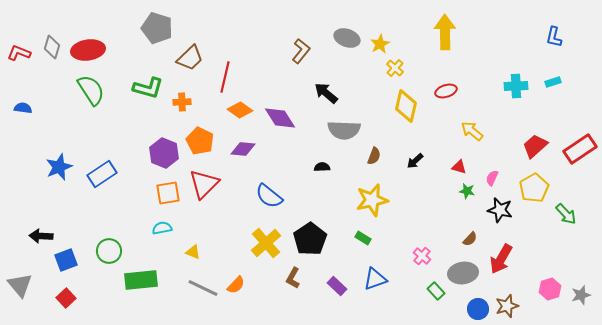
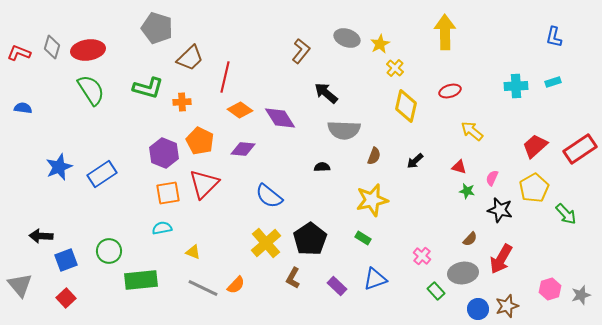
red ellipse at (446, 91): moved 4 px right
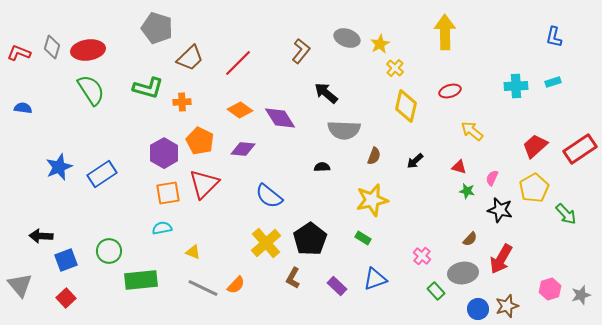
red line at (225, 77): moved 13 px right, 14 px up; rotated 32 degrees clockwise
purple hexagon at (164, 153): rotated 8 degrees clockwise
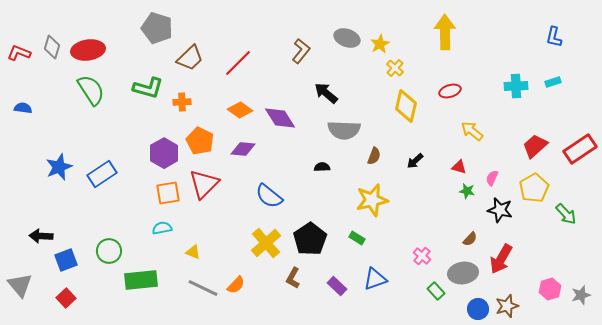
green rectangle at (363, 238): moved 6 px left
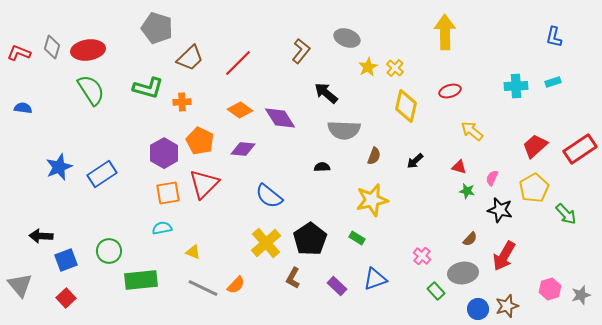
yellow star at (380, 44): moved 12 px left, 23 px down
red arrow at (501, 259): moved 3 px right, 3 px up
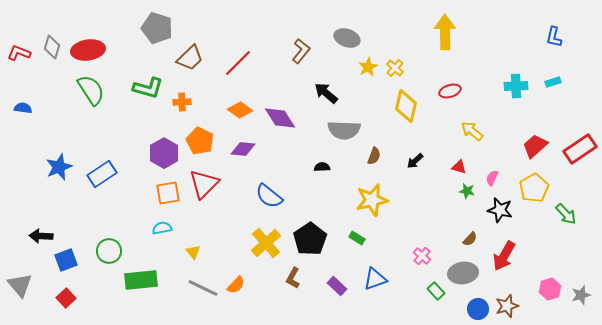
yellow triangle at (193, 252): rotated 28 degrees clockwise
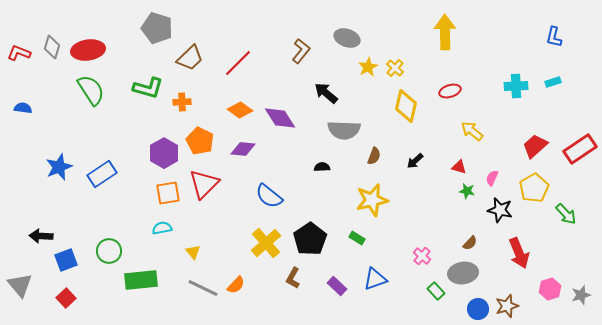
brown semicircle at (470, 239): moved 4 px down
red arrow at (504, 256): moved 15 px right, 3 px up; rotated 52 degrees counterclockwise
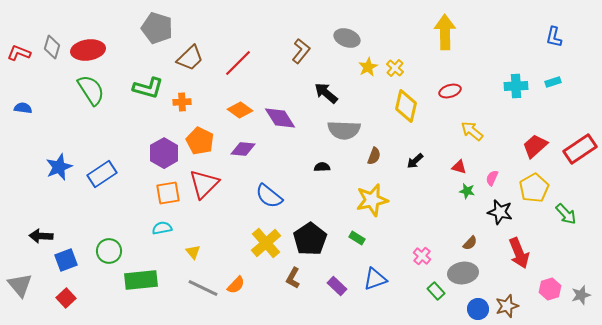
black star at (500, 210): moved 2 px down
